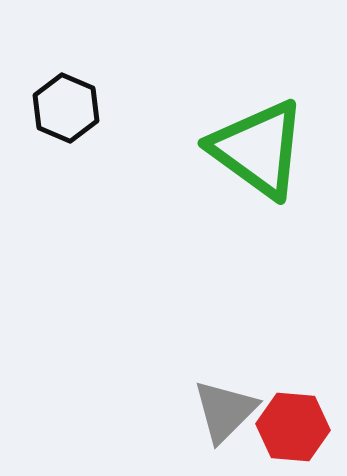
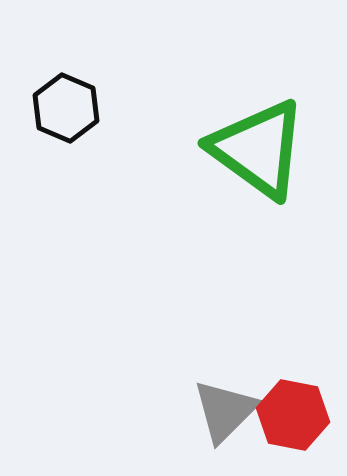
red hexagon: moved 12 px up; rotated 6 degrees clockwise
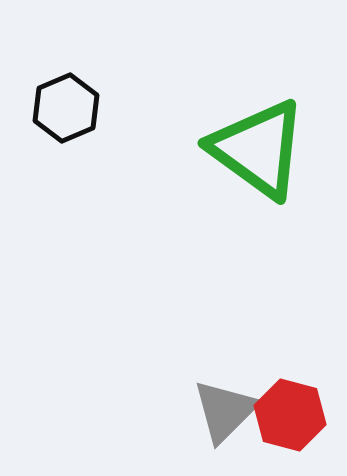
black hexagon: rotated 14 degrees clockwise
red hexagon: moved 3 px left; rotated 4 degrees clockwise
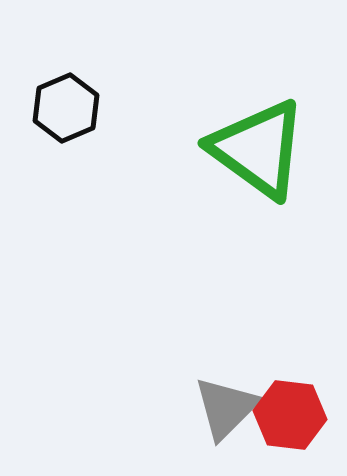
gray triangle: moved 1 px right, 3 px up
red hexagon: rotated 8 degrees counterclockwise
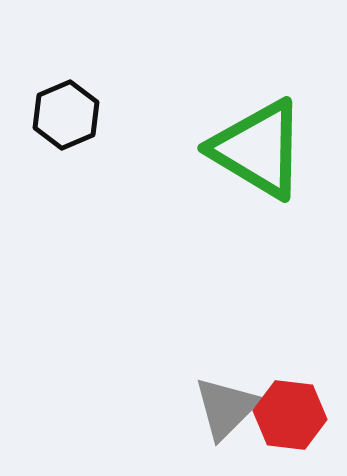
black hexagon: moved 7 px down
green triangle: rotated 5 degrees counterclockwise
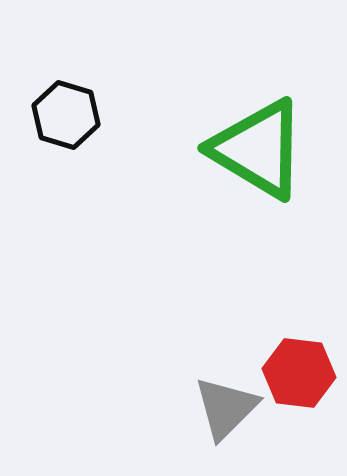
black hexagon: rotated 20 degrees counterclockwise
red hexagon: moved 9 px right, 42 px up
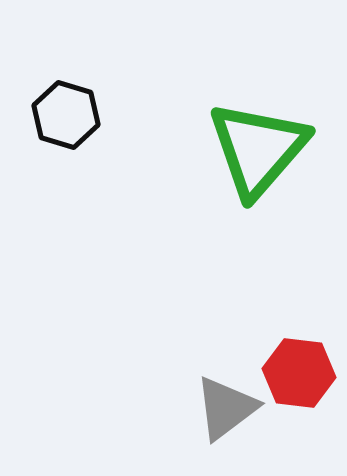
green triangle: rotated 40 degrees clockwise
gray triangle: rotated 8 degrees clockwise
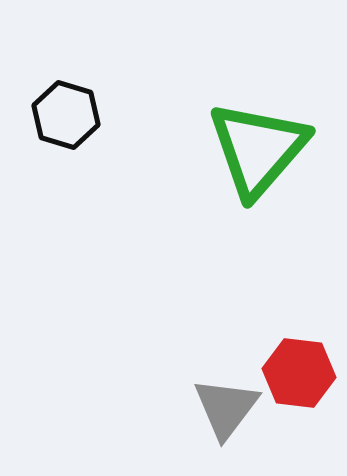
gray triangle: rotated 16 degrees counterclockwise
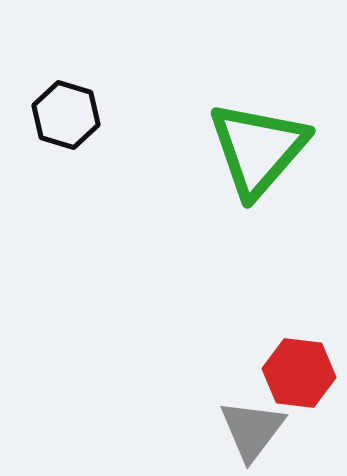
gray triangle: moved 26 px right, 22 px down
